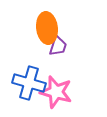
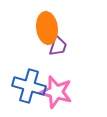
blue cross: moved 3 px down
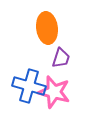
purple trapezoid: moved 3 px right, 12 px down
pink star: moved 2 px left
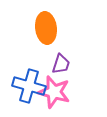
orange ellipse: moved 1 px left
purple trapezoid: moved 6 px down
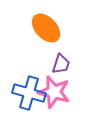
orange ellipse: rotated 36 degrees counterclockwise
blue cross: moved 7 px down
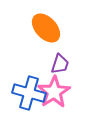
purple trapezoid: moved 1 px left
pink star: rotated 24 degrees clockwise
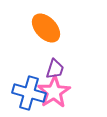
purple trapezoid: moved 5 px left, 5 px down
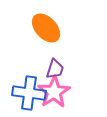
blue cross: rotated 8 degrees counterclockwise
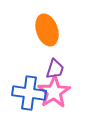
orange ellipse: moved 1 px right, 2 px down; rotated 24 degrees clockwise
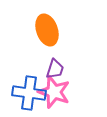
pink star: rotated 20 degrees counterclockwise
